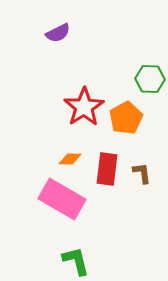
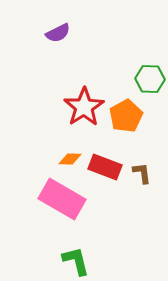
orange pentagon: moved 2 px up
red rectangle: moved 2 px left, 2 px up; rotated 76 degrees counterclockwise
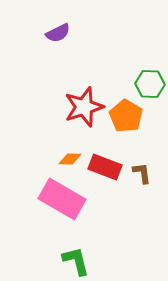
green hexagon: moved 5 px down
red star: rotated 15 degrees clockwise
orange pentagon: rotated 12 degrees counterclockwise
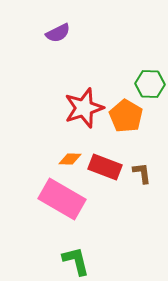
red star: moved 1 px down
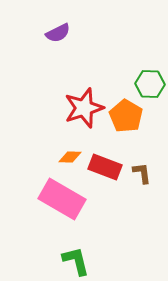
orange diamond: moved 2 px up
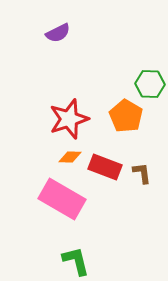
red star: moved 15 px left, 11 px down
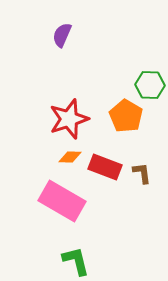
purple semicircle: moved 4 px right, 2 px down; rotated 140 degrees clockwise
green hexagon: moved 1 px down
pink rectangle: moved 2 px down
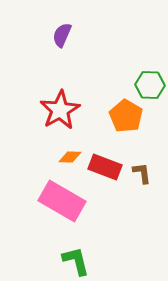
red star: moved 9 px left, 9 px up; rotated 12 degrees counterclockwise
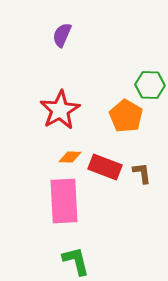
pink rectangle: moved 2 px right; rotated 57 degrees clockwise
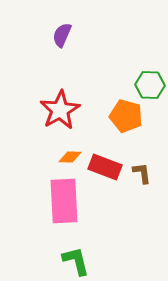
orange pentagon: rotated 16 degrees counterclockwise
